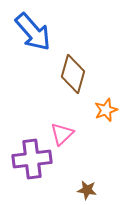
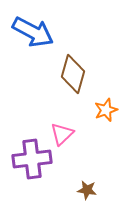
blue arrow: rotated 21 degrees counterclockwise
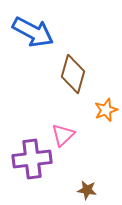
pink triangle: moved 1 px right, 1 px down
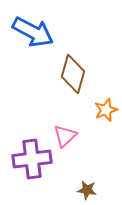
pink triangle: moved 2 px right, 1 px down
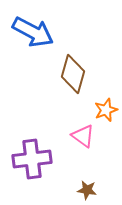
pink triangle: moved 18 px right; rotated 40 degrees counterclockwise
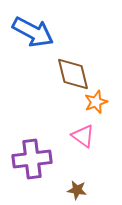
brown diamond: rotated 30 degrees counterclockwise
orange star: moved 10 px left, 8 px up
brown star: moved 10 px left
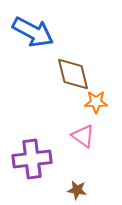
orange star: rotated 20 degrees clockwise
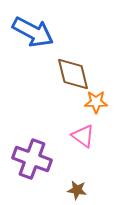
purple cross: rotated 27 degrees clockwise
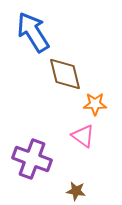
blue arrow: rotated 150 degrees counterclockwise
brown diamond: moved 8 px left
orange star: moved 1 px left, 2 px down
brown star: moved 1 px left, 1 px down
